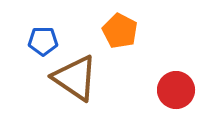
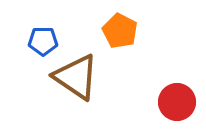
brown triangle: moved 1 px right, 1 px up
red circle: moved 1 px right, 12 px down
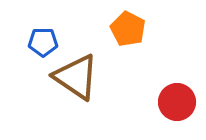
orange pentagon: moved 8 px right, 2 px up
blue pentagon: moved 1 px down
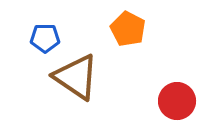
blue pentagon: moved 2 px right, 4 px up
red circle: moved 1 px up
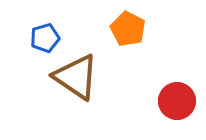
blue pentagon: rotated 16 degrees counterclockwise
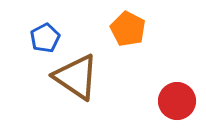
blue pentagon: rotated 12 degrees counterclockwise
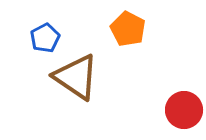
red circle: moved 7 px right, 9 px down
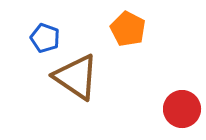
blue pentagon: rotated 24 degrees counterclockwise
red circle: moved 2 px left, 1 px up
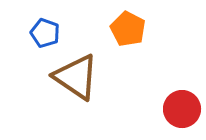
blue pentagon: moved 5 px up
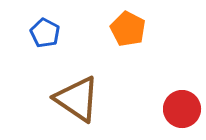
blue pentagon: rotated 8 degrees clockwise
brown triangle: moved 1 px right, 22 px down
